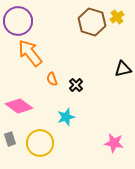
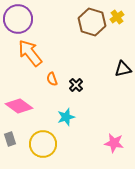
purple circle: moved 2 px up
yellow circle: moved 3 px right, 1 px down
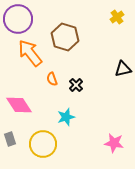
brown hexagon: moved 27 px left, 15 px down
pink diamond: moved 1 px up; rotated 20 degrees clockwise
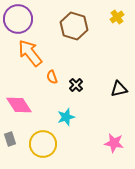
brown hexagon: moved 9 px right, 11 px up
black triangle: moved 4 px left, 20 px down
orange semicircle: moved 2 px up
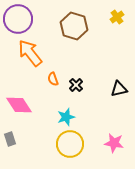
orange semicircle: moved 1 px right, 2 px down
yellow circle: moved 27 px right
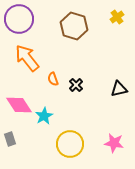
purple circle: moved 1 px right
orange arrow: moved 3 px left, 5 px down
cyan star: moved 22 px left, 1 px up; rotated 12 degrees counterclockwise
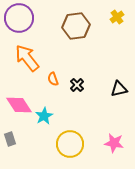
purple circle: moved 1 px up
brown hexagon: moved 2 px right; rotated 24 degrees counterclockwise
black cross: moved 1 px right
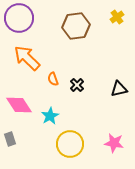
orange arrow: rotated 8 degrees counterclockwise
cyan star: moved 6 px right
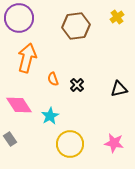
orange arrow: rotated 60 degrees clockwise
gray rectangle: rotated 16 degrees counterclockwise
